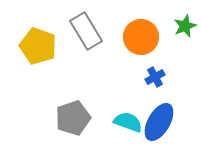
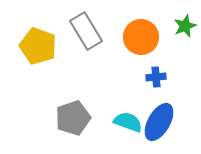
blue cross: moved 1 px right; rotated 24 degrees clockwise
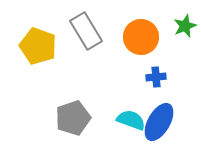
cyan semicircle: moved 3 px right, 2 px up
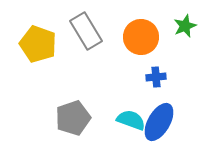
yellow pentagon: moved 2 px up
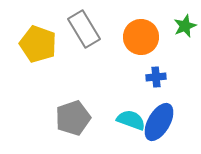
gray rectangle: moved 2 px left, 2 px up
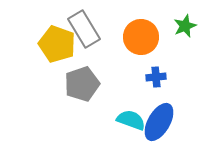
yellow pentagon: moved 19 px right
gray pentagon: moved 9 px right, 34 px up
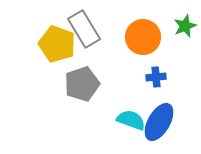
orange circle: moved 2 px right
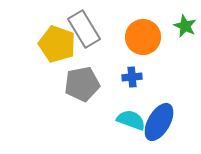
green star: rotated 25 degrees counterclockwise
blue cross: moved 24 px left
gray pentagon: rotated 8 degrees clockwise
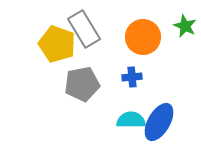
cyan semicircle: rotated 20 degrees counterclockwise
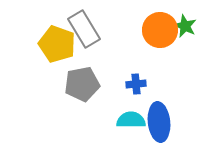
orange circle: moved 17 px right, 7 px up
blue cross: moved 4 px right, 7 px down
blue ellipse: rotated 36 degrees counterclockwise
